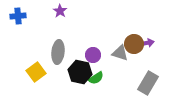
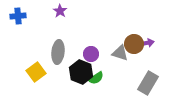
purple circle: moved 2 px left, 1 px up
black hexagon: moved 1 px right; rotated 10 degrees clockwise
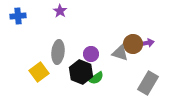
brown circle: moved 1 px left
yellow square: moved 3 px right
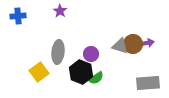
gray triangle: moved 7 px up
gray rectangle: rotated 55 degrees clockwise
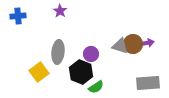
green semicircle: moved 9 px down
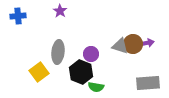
green semicircle: rotated 42 degrees clockwise
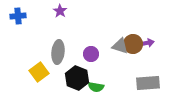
black hexagon: moved 4 px left, 6 px down
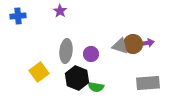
gray ellipse: moved 8 px right, 1 px up
